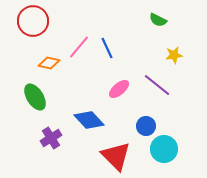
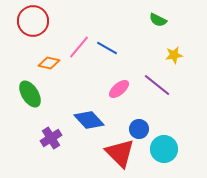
blue line: rotated 35 degrees counterclockwise
green ellipse: moved 5 px left, 3 px up
blue circle: moved 7 px left, 3 px down
red triangle: moved 4 px right, 3 px up
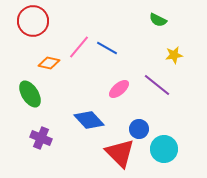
purple cross: moved 10 px left; rotated 35 degrees counterclockwise
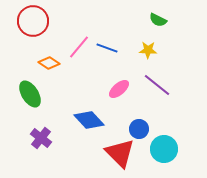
blue line: rotated 10 degrees counterclockwise
yellow star: moved 26 px left, 5 px up; rotated 12 degrees clockwise
orange diamond: rotated 20 degrees clockwise
purple cross: rotated 15 degrees clockwise
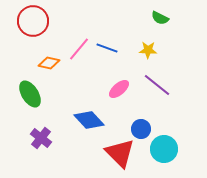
green semicircle: moved 2 px right, 2 px up
pink line: moved 2 px down
orange diamond: rotated 20 degrees counterclockwise
blue circle: moved 2 px right
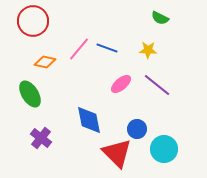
orange diamond: moved 4 px left, 1 px up
pink ellipse: moved 2 px right, 5 px up
blue diamond: rotated 32 degrees clockwise
blue circle: moved 4 px left
red triangle: moved 3 px left
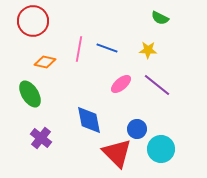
pink line: rotated 30 degrees counterclockwise
cyan circle: moved 3 px left
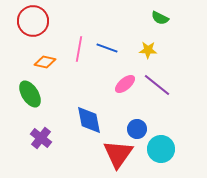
pink ellipse: moved 4 px right
red triangle: moved 1 px right, 1 px down; rotated 20 degrees clockwise
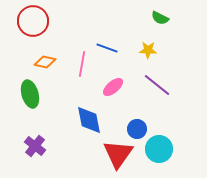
pink line: moved 3 px right, 15 px down
pink ellipse: moved 12 px left, 3 px down
green ellipse: rotated 16 degrees clockwise
purple cross: moved 6 px left, 8 px down
cyan circle: moved 2 px left
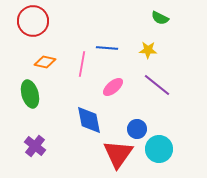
blue line: rotated 15 degrees counterclockwise
